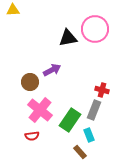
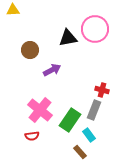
brown circle: moved 32 px up
cyan rectangle: rotated 16 degrees counterclockwise
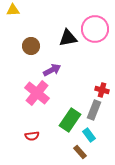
brown circle: moved 1 px right, 4 px up
pink cross: moved 3 px left, 17 px up
